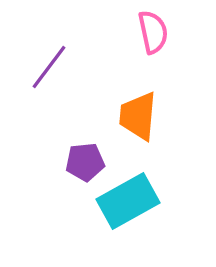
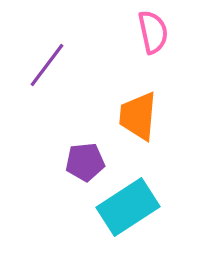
purple line: moved 2 px left, 2 px up
cyan rectangle: moved 6 px down; rotated 4 degrees counterclockwise
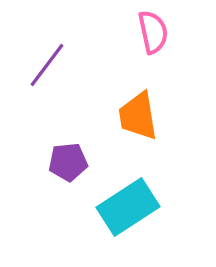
orange trapezoid: rotated 14 degrees counterclockwise
purple pentagon: moved 17 px left
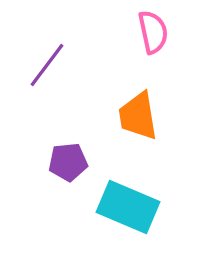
cyan rectangle: rotated 56 degrees clockwise
